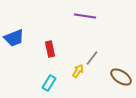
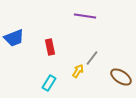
red rectangle: moved 2 px up
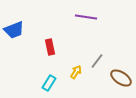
purple line: moved 1 px right, 1 px down
blue trapezoid: moved 8 px up
gray line: moved 5 px right, 3 px down
yellow arrow: moved 2 px left, 1 px down
brown ellipse: moved 1 px down
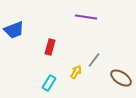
red rectangle: rotated 28 degrees clockwise
gray line: moved 3 px left, 1 px up
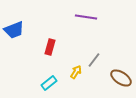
cyan rectangle: rotated 21 degrees clockwise
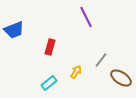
purple line: rotated 55 degrees clockwise
gray line: moved 7 px right
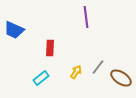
purple line: rotated 20 degrees clockwise
blue trapezoid: rotated 45 degrees clockwise
red rectangle: moved 1 px down; rotated 14 degrees counterclockwise
gray line: moved 3 px left, 7 px down
cyan rectangle: moved 8 px left, 5 px up
